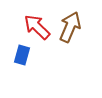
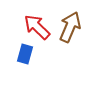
blue rectangle: moved 3 px right, 1 px up
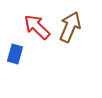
blue rectangle: moved 10 px left
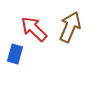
red arrow: moved 3 px left, 2 px down
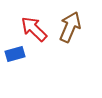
blue rectangle: rotated 60 degrees clockwise
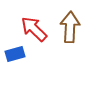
brown arrow: rotated 20 degrees counterclockwise
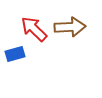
brown arrow: rotated 84 degrees clockwise
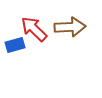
blue rectangle: moved 9 px up
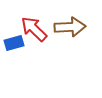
blue rectangle: moved 1 px left, 2 px up
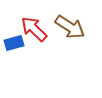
brown arrow: rotated 36 degrees clockwise
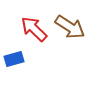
blue rectangle: moved 16 px down
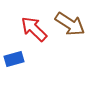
brown arrow: moved 3 px up
